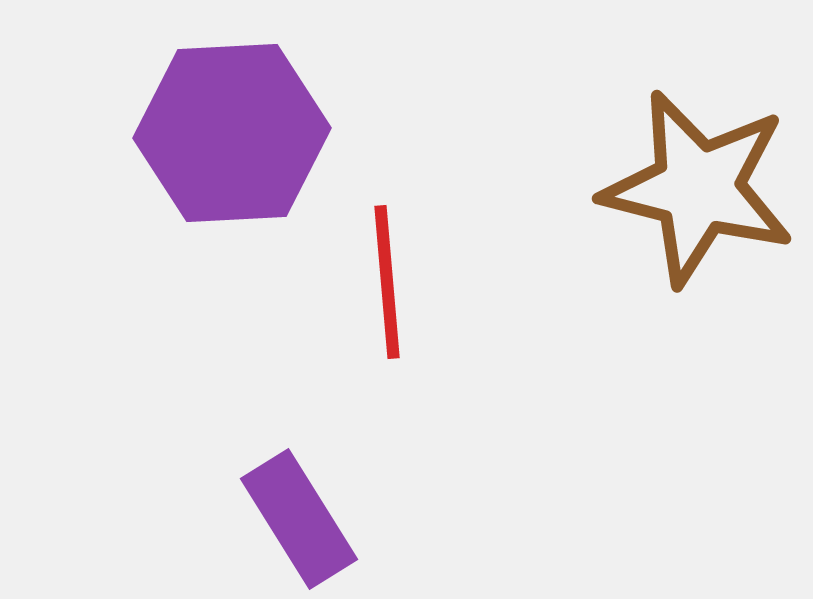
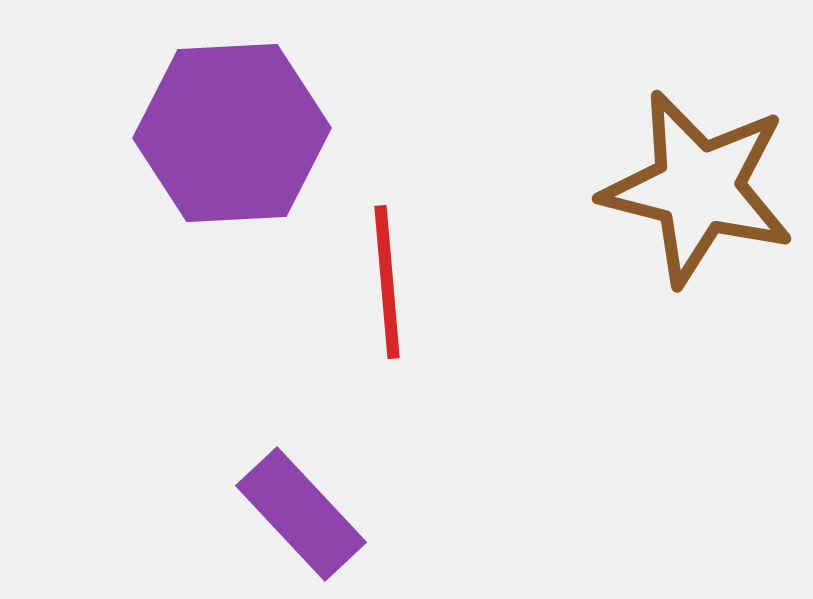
purple rectangle: moved 2 px right, 5 px up; rotated 11 degrees counterclockwise
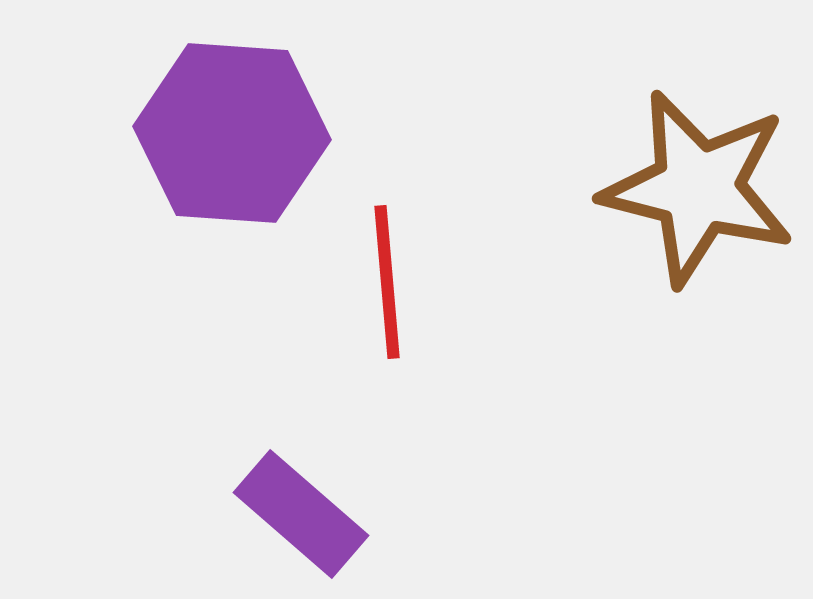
purple hexagon: rotated 7 degrees clockwise
purple rectangle: rotated 6 degrees counterclockwise
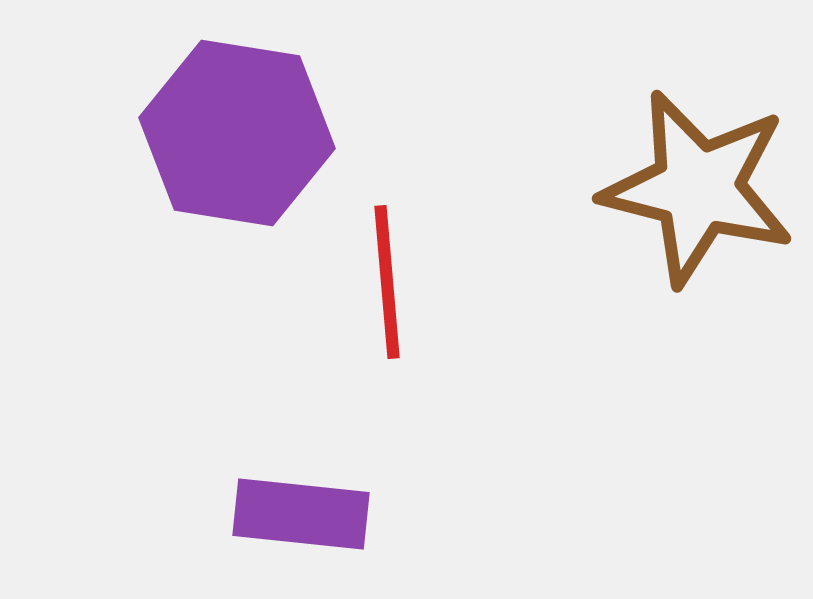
purple hexagon: moved 5 px right; rotated 5 degrees clockwise
purple rectangle: rotated 35 degrees counterclockwise
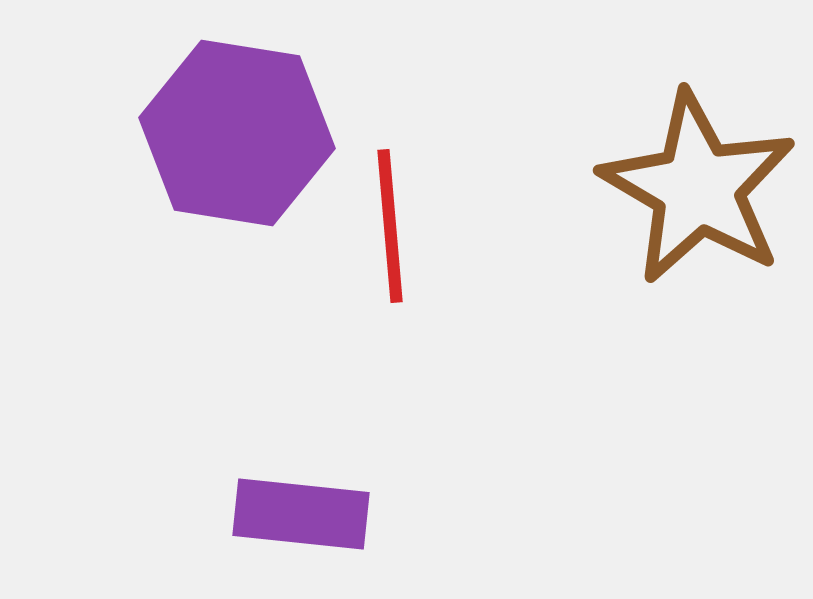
brown star: rotated 16 degrees clockwise
red line: moved 3 px right, 56 px up
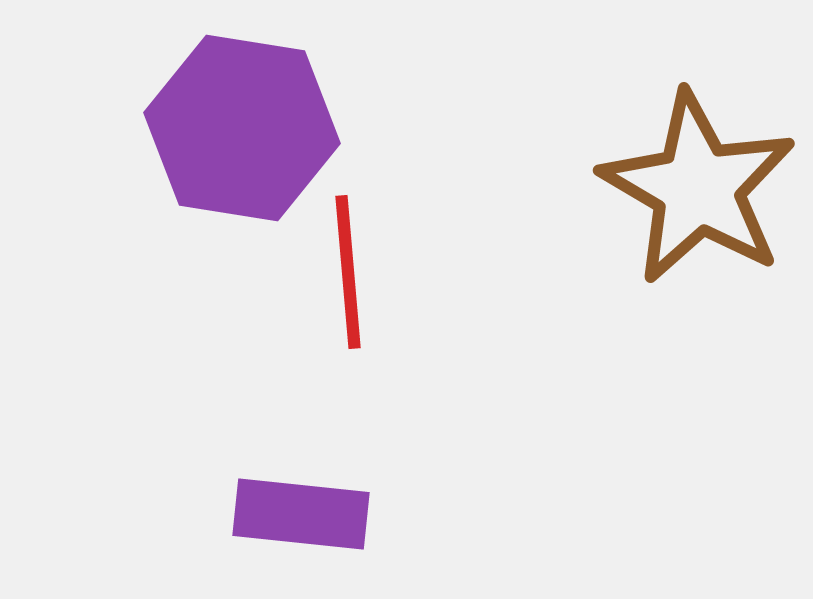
purple hexagon: moved 5 px right, 5 px up
red line: moved 42 px left, 46 px down
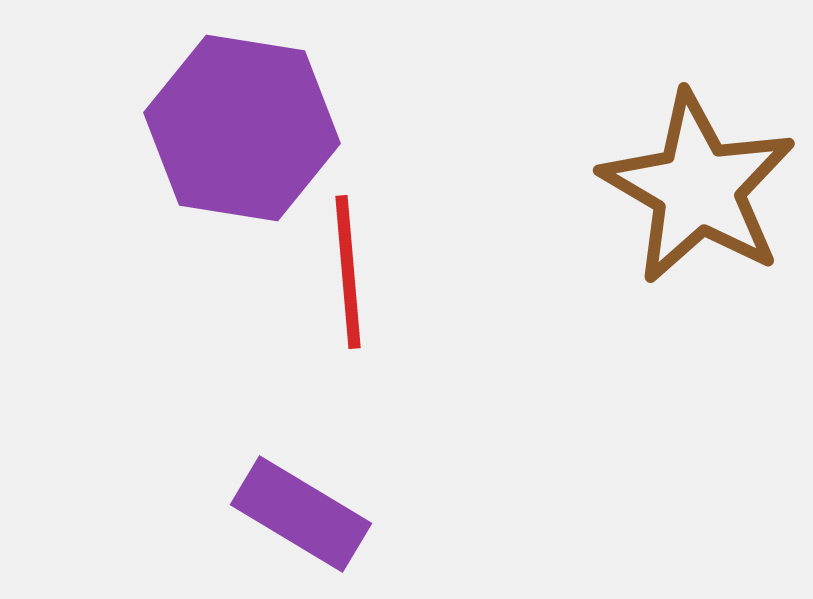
purple rectangle: rotated 25 degrees clockwise
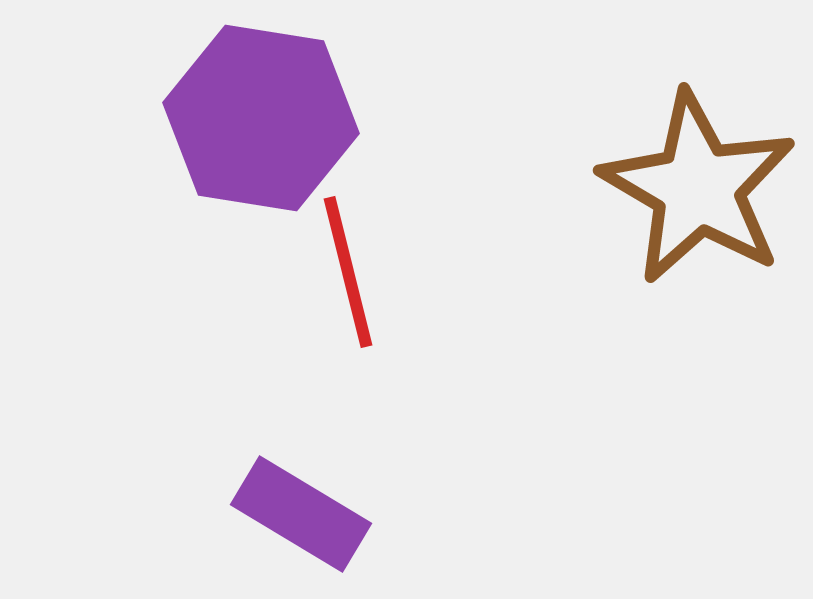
purple hexagon: moved 19 px right, 10 px up
red line: rotated 9 degrees counterclockwise
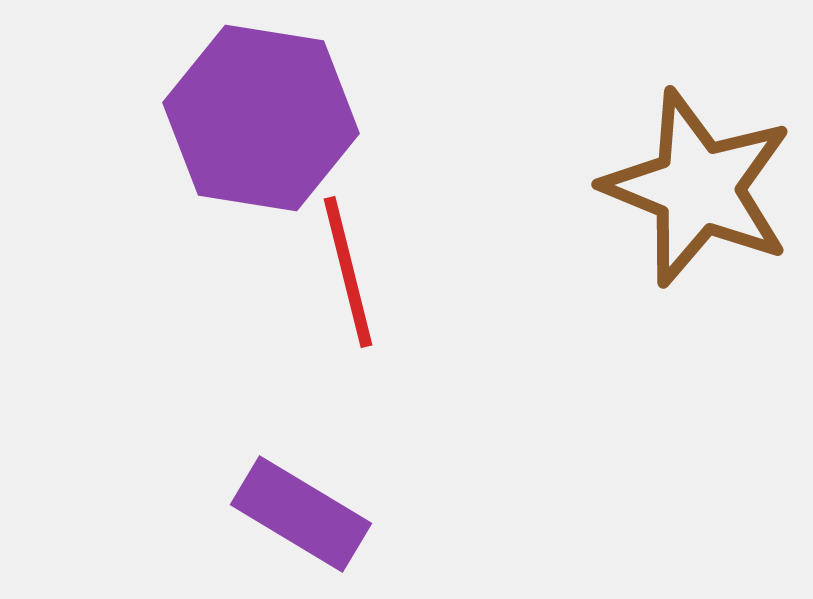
brown star: rotated 8 degrees counterclockwise
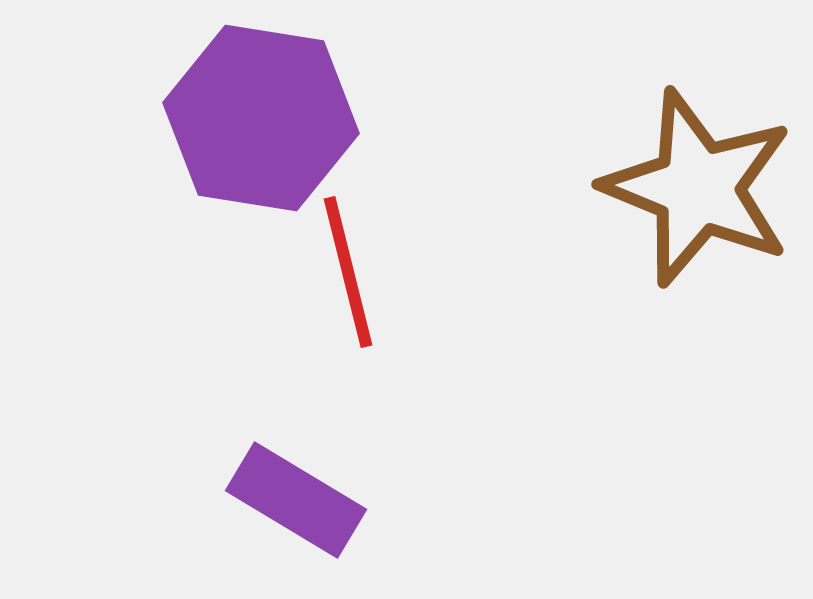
purple rectangle: moved 5 px left, 14 px up
